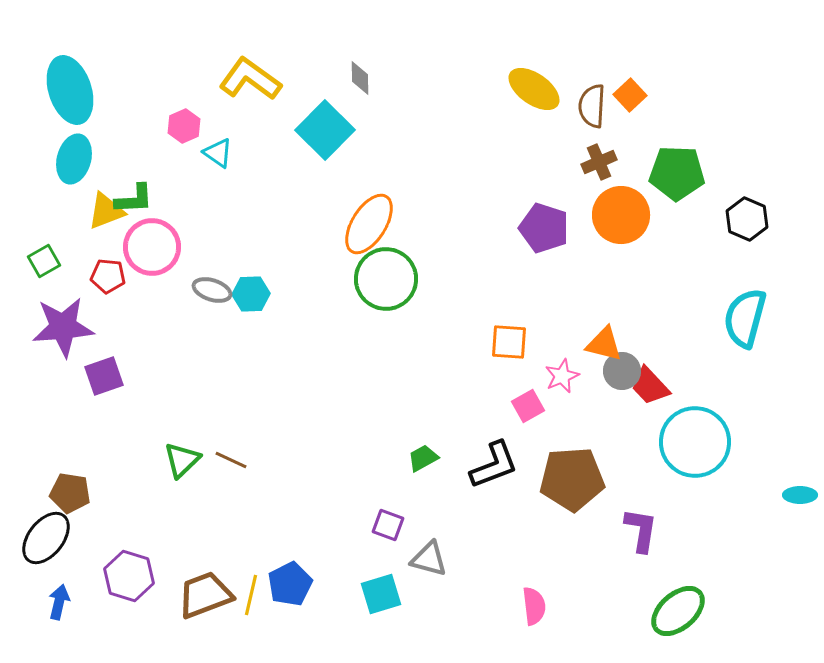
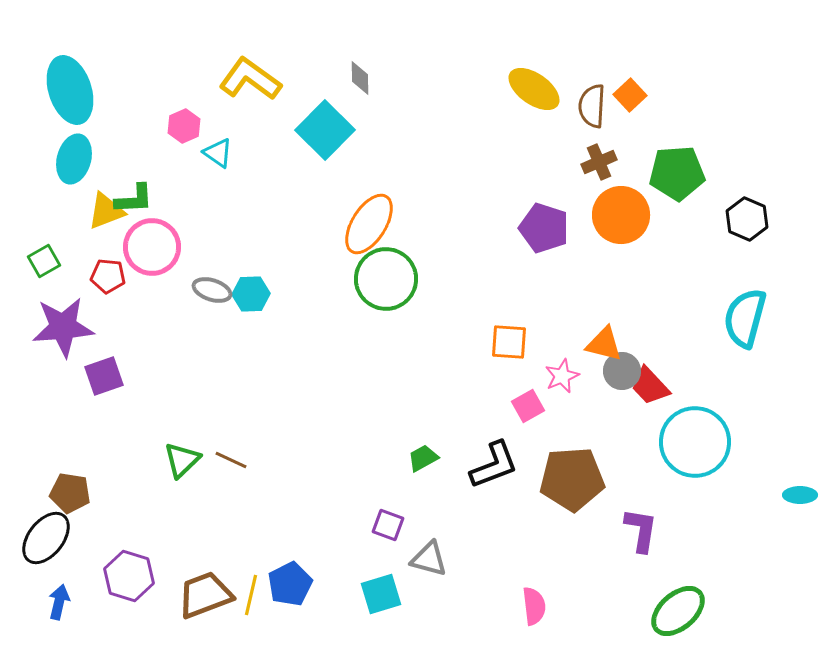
green pentagon at (677, 173): rotated 6 degrees counterclockwise
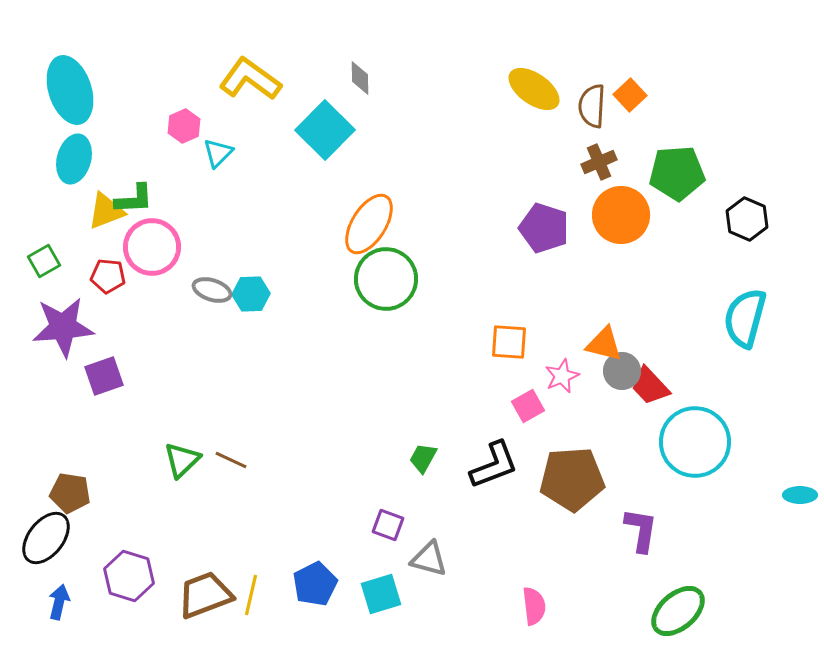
cyan triangle at (218, 153): rotated 40 degrees clockwise
green trapezoid at (423, 458): rotated 32 degrees counterclockwise
blue pentagon at (290, 584): moved 25 px right
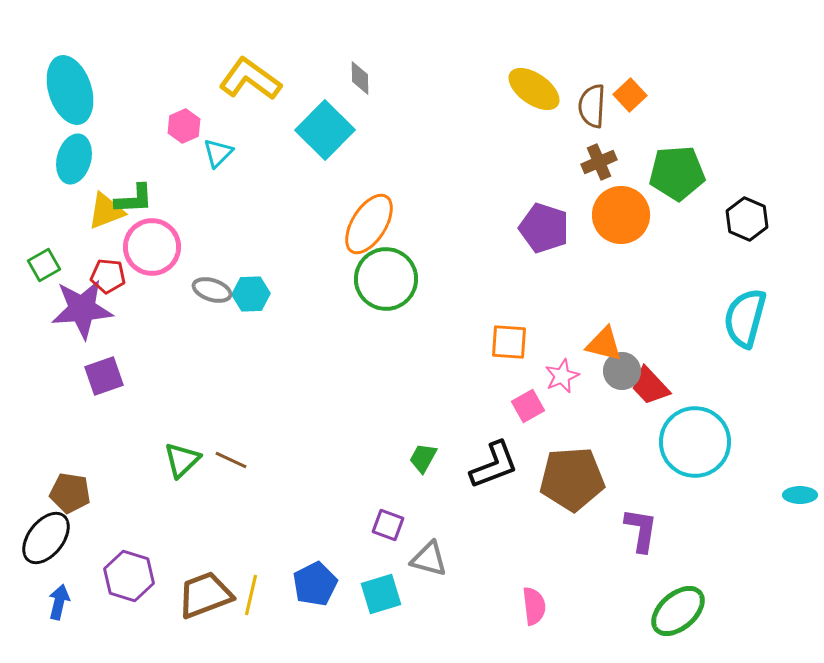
green square at (44, 261): moved 4 px down
purple star at (63, 327): moved 19 px right, 18 px up
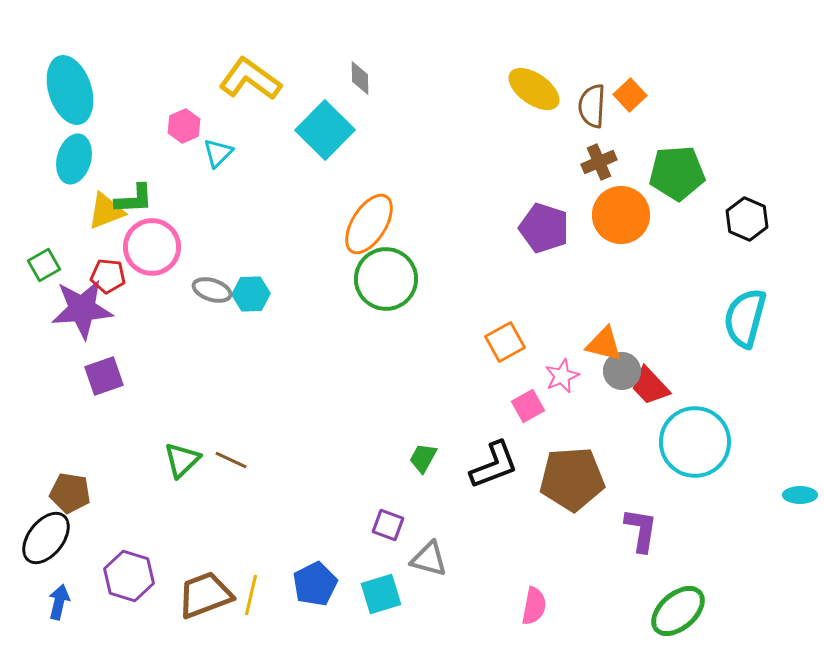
orange square at (509, 342): moved 4 px left; rotated 33 degrees counterclockwise
pink semicircle at (534, 606): rotated 18 degrees clockwise
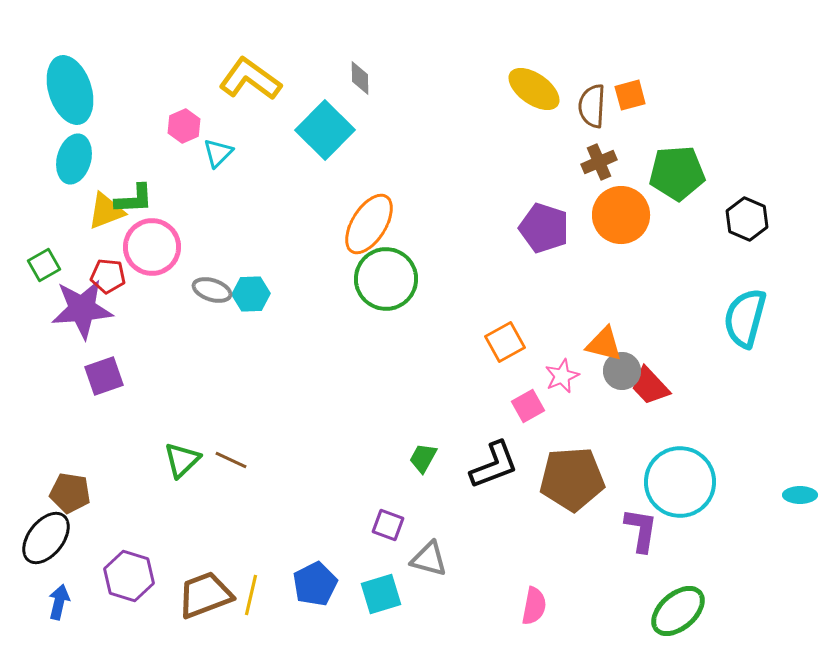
orange square at (630, 95): rotated 28 degrees clockwise
cyan circle at (695, 442): moved 15 px left, 40 px down
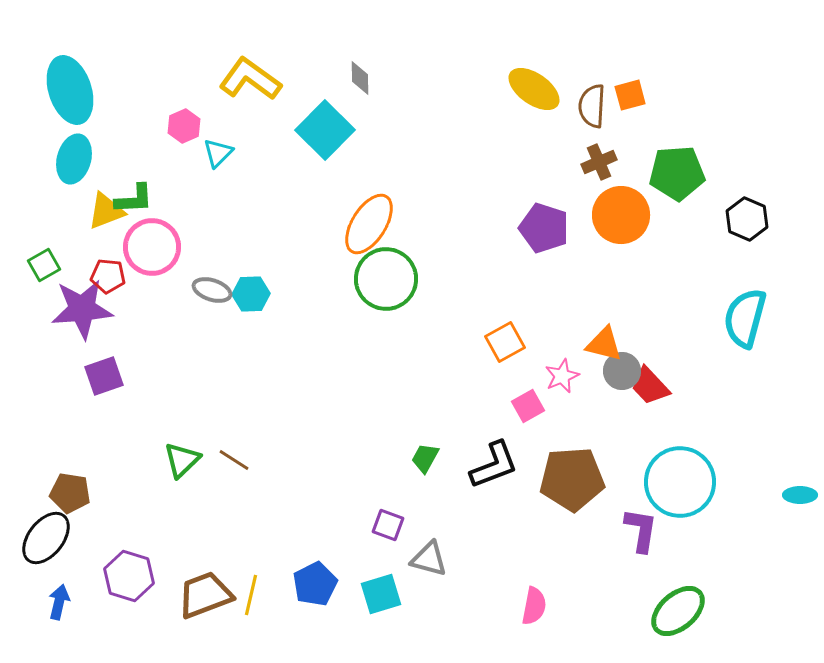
green trapezoid at (423, 458): moved 2 px right
brown line at (231, 460): moved 3 px right; rotated 8 degrees clockwise
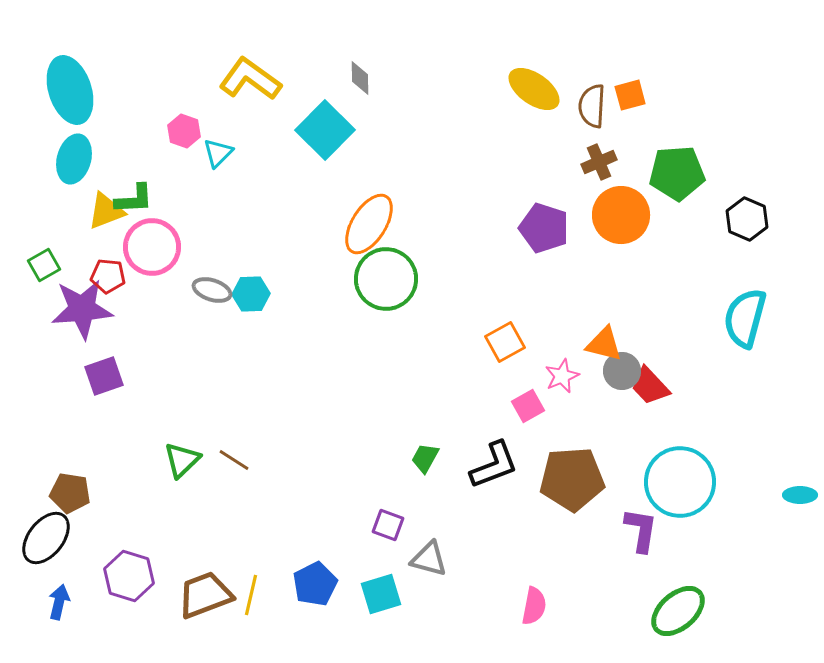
pink hexagon at (184, 126): moved 5 px down; rotated 16 degrees counterclockwise
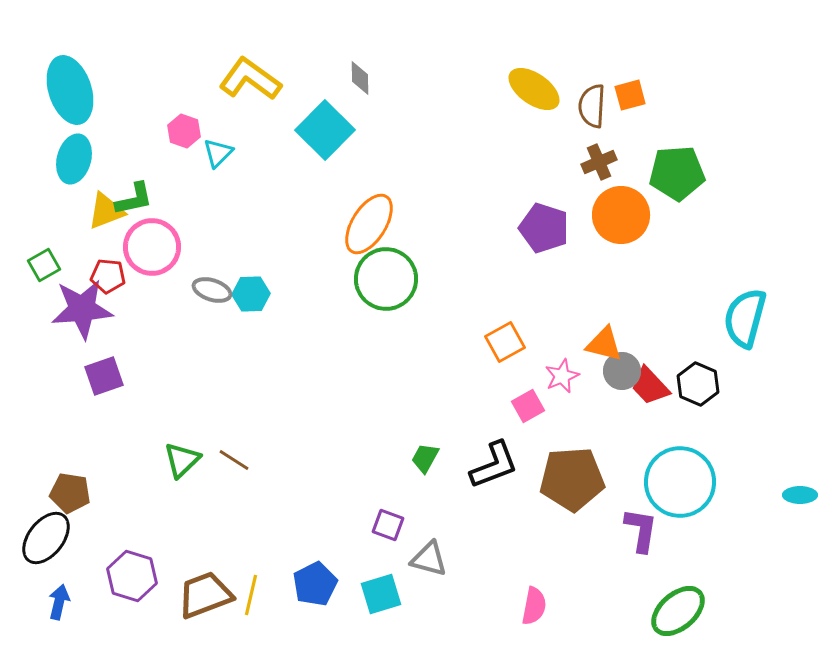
green L-shape at (134, 199): rotated 9 degrees counterclockwise
black hexagon at (747, 219): moved 49 px left, 165 px down
purple hexagon at (129, 576): moved 3 px right
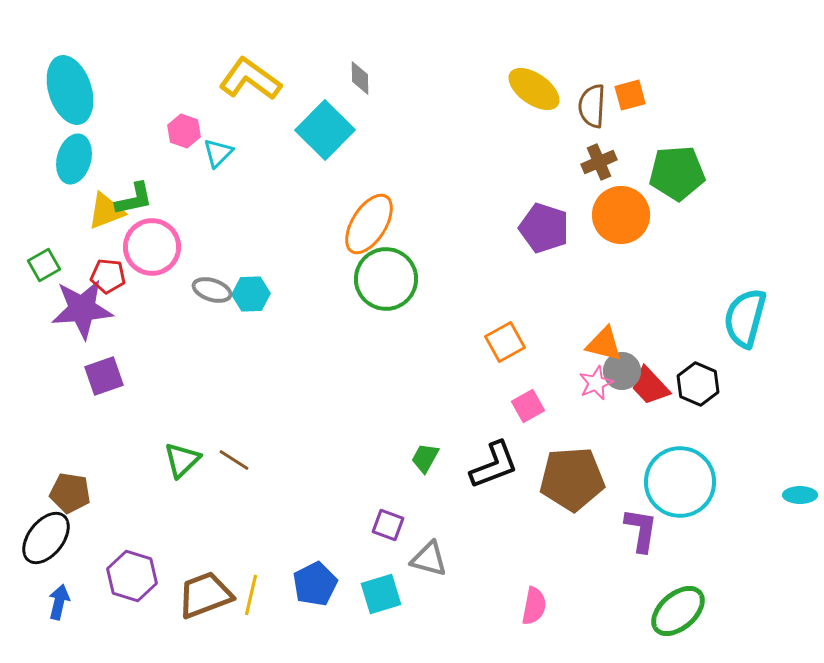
pink star at (562, 376): moved 34 px right, 7 px down
